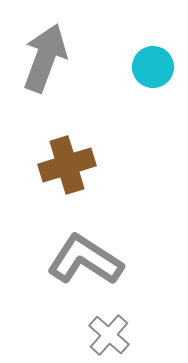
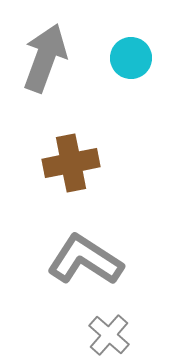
cyan circle: moved 22 px left, 9 px up
brown cross: moved 4 px right, 2 px up; rotated 6 degrees clockwise
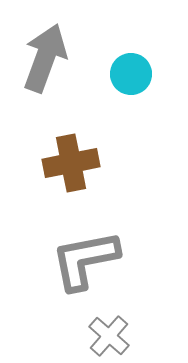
cyan circle: moved 16 px down
gray L-shape: rotated 44 degrees counterclockwise
gray cross: moved 1 px down
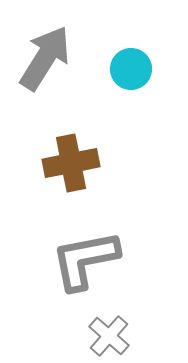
gray arrow: rotated 12 degrees clockwise
cyan circle: moved 5 px up
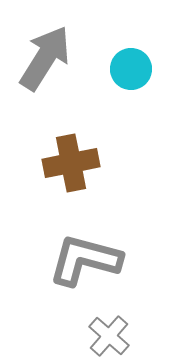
gray L-shape: rotated 26 degrees clockwise
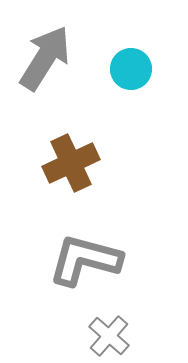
brown cross: rotated 14 degrees counterclockwise
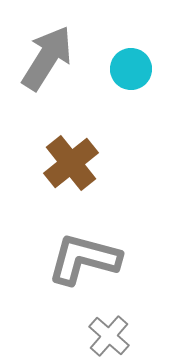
gray arrow: moved 2 px right
brown cross: rotated 14 degrees counterclockwise
gray L-shape: moved 1 px left, 1 px up
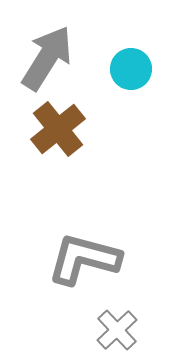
brown cross: moved 13 px left, 34 px up
gray cross: moved 8 px right, 6 px up; rotated 6 degrees clockwise
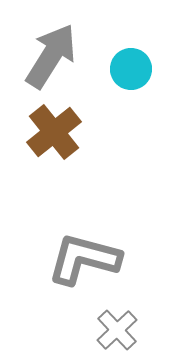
gray arrow: moved 4 px right, 2 px up
brown cross: moved 4 px left, 3 px down
